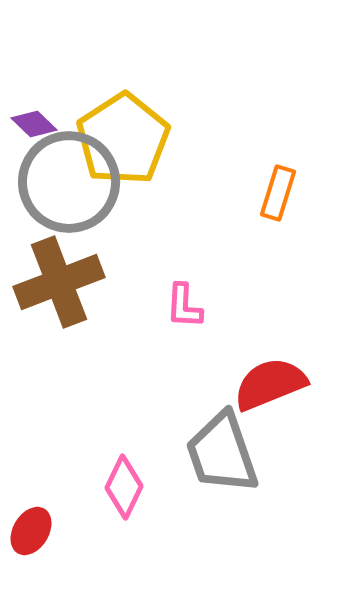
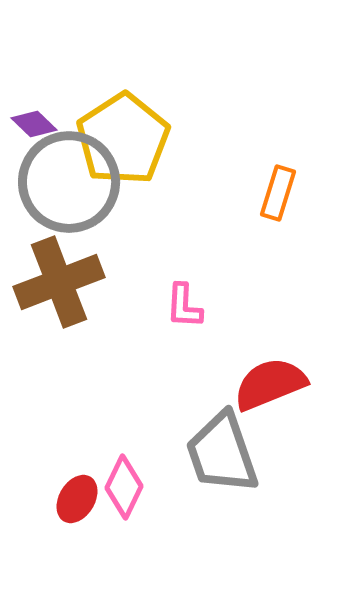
red ellipse: moved 46 px right, 32 px up
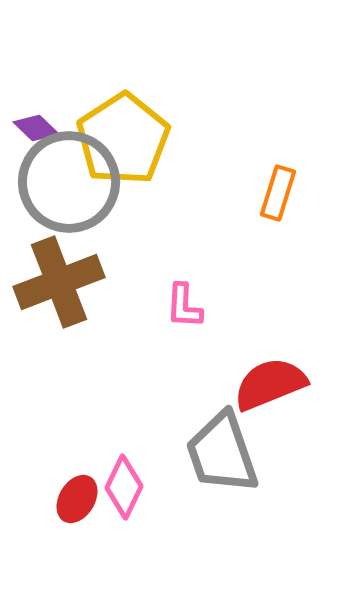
purple diamond: moved 2 px right, 4 px down
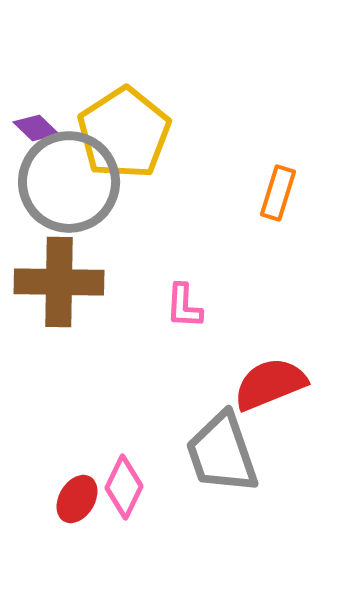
yellow pentagon: moved 1 px right, 6 px up
brown cross: rotated 22 degrees clockwise
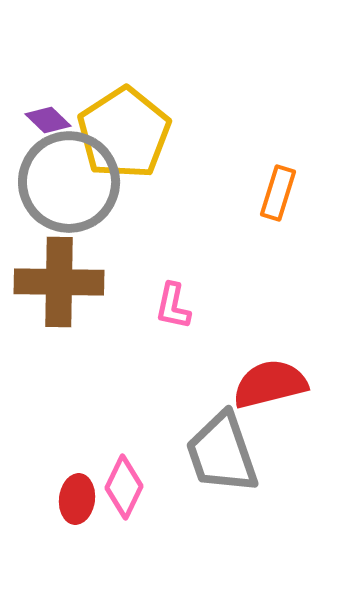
purple diamond: moved 12 px right, 8 px up
pink L-shape: moved 11 px left; rotated 9 degrees clockwise
red semicircle: rotated 8 degrees clockwise
red ellipse: rotated 24 degrees counterclockwise
